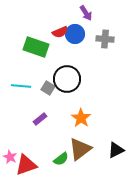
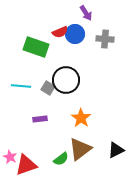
black circle: moved 1 px left, 1 px down
purple rectangle: rotated 32 degrees clockwise
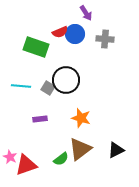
orange star: rotated 18 degrees counterclockwise
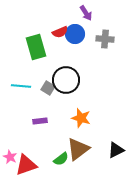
green rectangle: rotated 55 degrees clockwise
purple rectangle: moved 2 px down
brown triangle: moved 2 px left
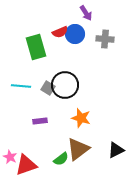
black circle: moved 1 px left, 5 px down
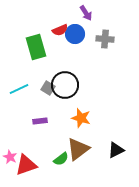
red semicircle: moved 2 px up
cyan line: moved 2 px left, 3 px down; rotated 30 degrees counterclockwise
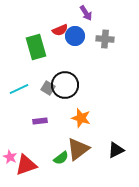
blue circle: moved 2 px down
green semicircle: moved 1 px up
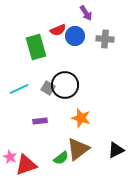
red semicircle: moved 2 px left
